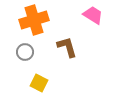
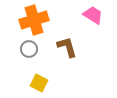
gray circle: moved 4 px right, 3 px up
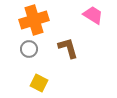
brown L-shape: moved 1 px right, 1 px down
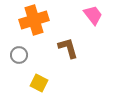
pink trapezoid: rotated 20 degrees clockwise
gray circle: moved 10 px left, 6 px down
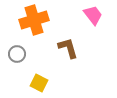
gray circle: moved 2 px left, 1 px up
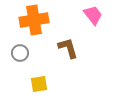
orange cross: rotated 8 degrees clockwise
gray circle: moved 3 px right, 1 px up
yellow square: moved 1 px down; rotated 36 degrees counterclockwise
